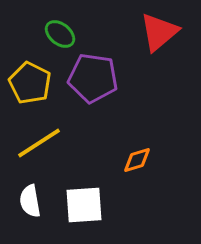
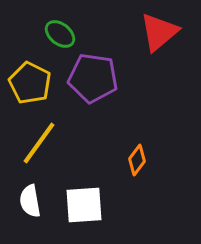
yellow line: rotated 21 degrees counterclockwise
orange diamond: rotated 36 degrees counterclockwise
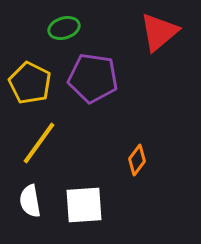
green ellipse: moved 4 px right, 6 px up; rotated 56 degrees counterclockwise
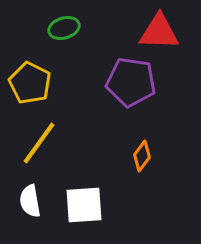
red triangle: rotated 42 degrees clockwise
purple pentagon: moved 38 px right, 4 px down
orange diamond: moved 5 px right, 4 px up
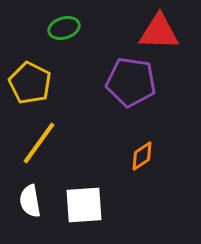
orange diamond: rotated 20 degrees clockwise
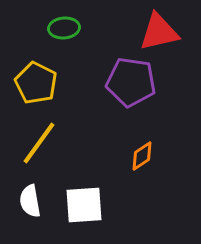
green ellipse: rotated 12 degrees clockwise
red triangle: rotated 15 degrees counterclockwise
yellow pentagon: moved 6 px right
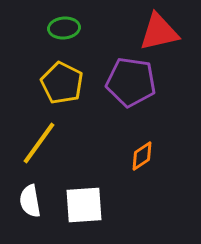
yellow pentagon: moved 26 px right
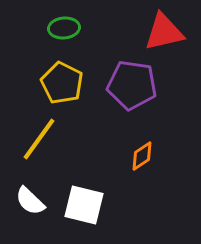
red triangle: moved 5 px right
purple pentagon: moved 1 px right, 3 px down
yellow line: moved 4 px up
white semicircle: rotated 36 degrees counterclockwise
white square: rotated 18 degrees clockwise
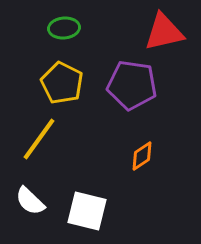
white square: moved 3 px right, 6 px down
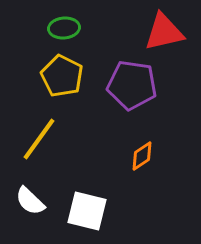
yellow pentagon: moved 7 px up
